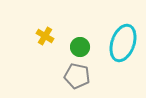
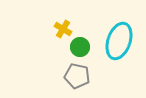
yellow cross: moved 18 px right, 7 px up
cyan ellipse: moved 4 px left, 2 px up
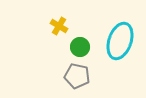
yellow cross: moved 4 px left, 3 px up
cyan ellipse: moved 1 px right
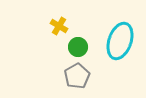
green circle: moved 2 px left
gray pentagon: rotated 30 degrees clockwise
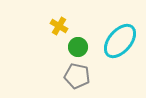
cyan ellipse: rotated 21 degrees clockwise
gray pentagon: rotated 30 degrees counterclockwise
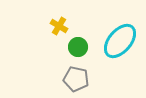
gray pentagon: moved 1 px left, 3 px down
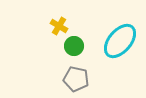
green circle: moved 4 px left, 1 px up
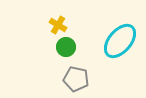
yellow cross: moved 1 px left, 1 px up
green circle: moved 8 px left, 1 px down
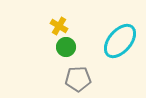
yellow cross: moved 1 px right, 1 px down
gray pentagon: moved 2 px right; rotated 15 degrees counterclockwise
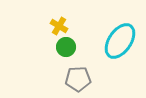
cyan ellipse: rotated 6 degrees counterclockwise
